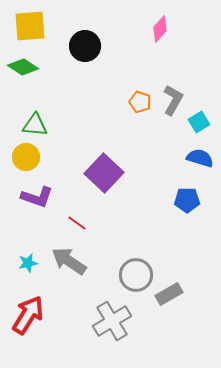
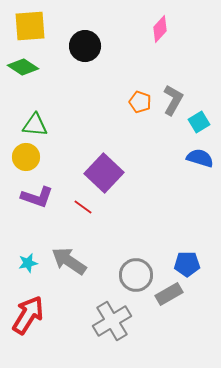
blue pentagon: moved 64 px down
red line: moved 6 px right, 16 px up
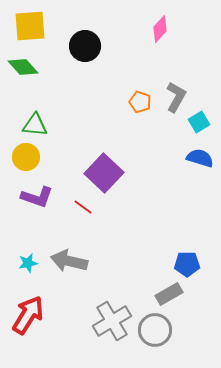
green diamond: rotated 16 degrees clockwise
gray L-shape: moved 3 px right, 3 px up
gray arrow: rotated 21 degrees counterclockwise
gray circle: moved 19 px right, 55 px down
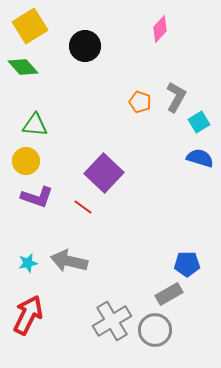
yellow square: rotated 28 degrees counterclockwise
yellow circle: moved 4 px down
red arrow: rotated 6 degrees counterclockwise
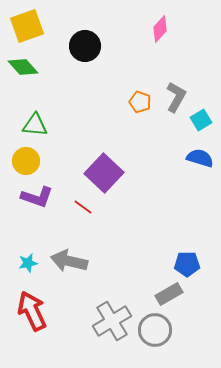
yellow square: moved 3 px left; rotated 12 degrees clockwise
cyan square: moved 2 px right, 2 px up
red arrow: moved 4 px right, 4 px up; rotated 51 degrees counterclockwise
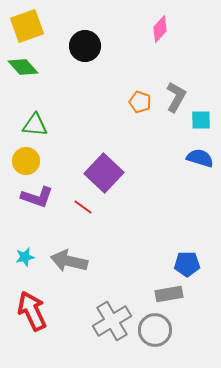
cyan square: rotated 30 degrees clockwise
cyan star: moved 3 px left, 6 px up
gray rectangle: rotated 20 degrees clockwise
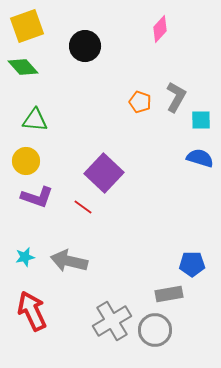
green triangle: moved 5 px up
blue pentagon: moved 5 px right
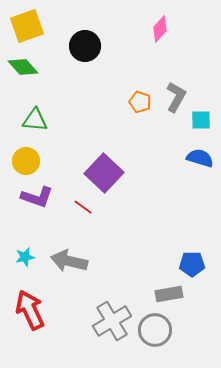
red arrow: moved 2 px left, 1 px up
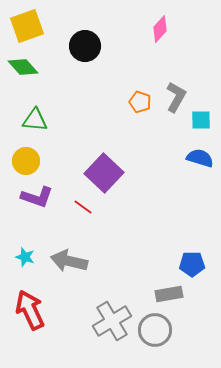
cyan star: rotated 30 degrees clockwise
